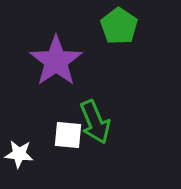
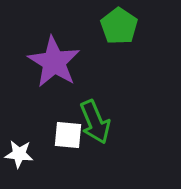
purple star: moved 2 px left, 1 px down; rotated 6 degrees counterclockwise
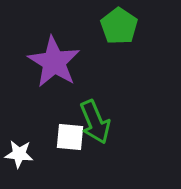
white square: moved 2 px right, 2 px down
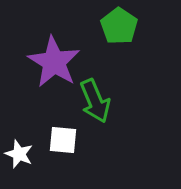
green arrow: moved 21 px up
white square: moved 7 px left, 3 px down
white star: rotated 16 degrees clockwise
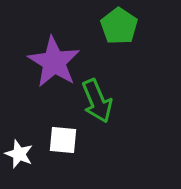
green arrow: moved 2 px right
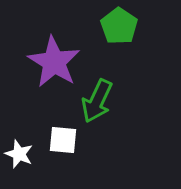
green arrow: rotated 48 degrees clockwise
